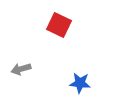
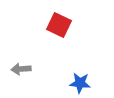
gray arrow: rotated 12 degrees clockwise
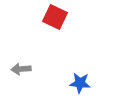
red square: moved 4 px left, 8 px up
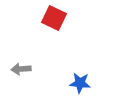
red square: moved 1 px left, 1 px down
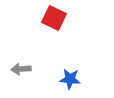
blue star: moved 10 px left, 4 px up
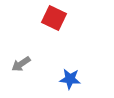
gray arrow: moved 5 px up; rotated 30 degrees counterclockwise
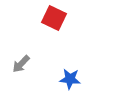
gray arrow: rotated 12 degrees counterclockwise
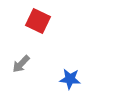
red square: moved 16 px left, 3 px down
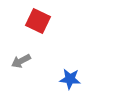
gray arrow: moved 3 px up; rotated 18 degrees clockwise
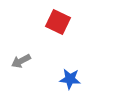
red square: moved 20 px right, 1 px down
